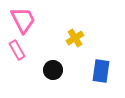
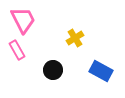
blue rectangle: rotated 70 degrees counterclockwise
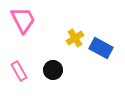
pink rectangle: moved 2 px right, 21 px down
blue rectangle: moved 23 px up
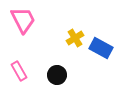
black circle: moved 4 px right, 5 px down
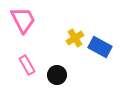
blue rectangle: moved 1 px left, 1 px up
pink rectangle: moved 8 px right, 6 px up
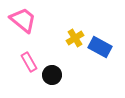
pink trapezoid: rotated 24 degrees counterclockwise
pink rectangle: moved 2 px right, 3 px up
black circle: moved 5 px left
